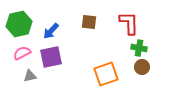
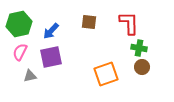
pink semicircle: moved 2 px left, 1 px up; rotated 36 degrees counterclockwise
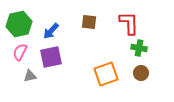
brown circle: moved 1 px left, 6 px down
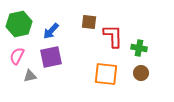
red L-shape: moved 16 px left, 13 px down
pink semicircle: moved 3 px left, 4 px down
orange square: rotated 25 degrees clockwise
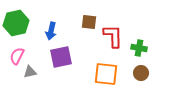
green hexagon: moved 3 px left, 1 px up
blue arrow: rotated 30 degrees counterclockwise
purple square: moved 10 px right
gray triangle: moved 4 px up
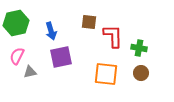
blue arrow: rotated 30 degrees counterclockwise
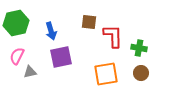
orange square: rotated 15 degrees counterclockwise
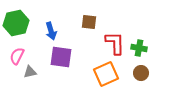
red L-shape: moved 2 px right, 7 px down
purple square: rotated 20 degrees clockwise
orange square: rotated 15 degrees counterclockwise
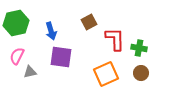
brown square: rotated 35 degrees counterclockwise
red L-shape: moved 4 px up
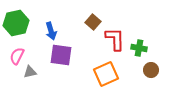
brown square: moved 4 px right; rotated 21 degrees counterclockwise
purple square: moved 2 px up
brown circle: moved 10 px right, 3 px up
